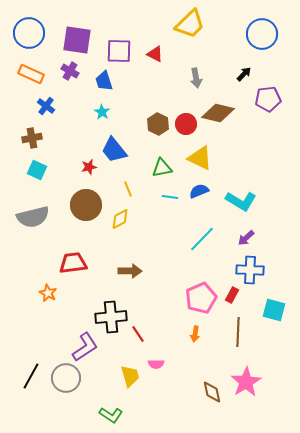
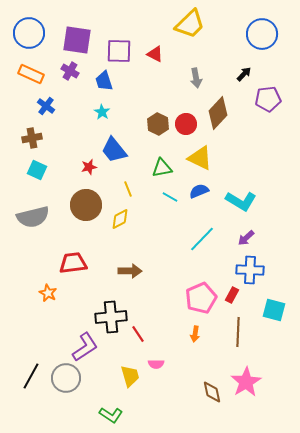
brown diamond at (218, 113): rotated 60 degrees counterclockwise
cyan line at (170, 197): rotated 21 degrees clockwise
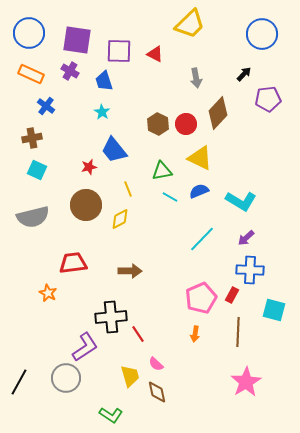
green triangle at (162, 168): moved 3 px down
pink semicircle at (156, 364): rotated 42 degrees clockwise
black line at (31, 376): moved 12 px left, 6 px down
brown diamond at (212, 392): moved 55 px left
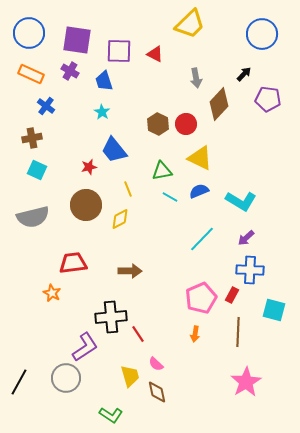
purple pentagon at (268, 99): rotated 15 degrees clockwise
brown diamond at (218, 113): moved 1 px right, 9 px up
orange star at (48, 293): moved 4 px right
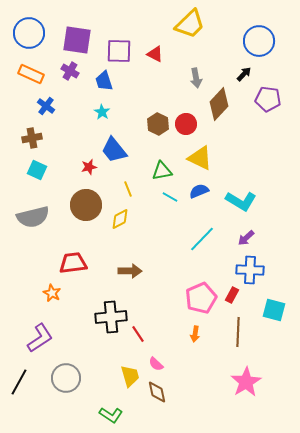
blue circle at (262, 34): moved 3 px left, 7 px down
purple L-shape at (85, 347): moved 45 px left, 9 px up
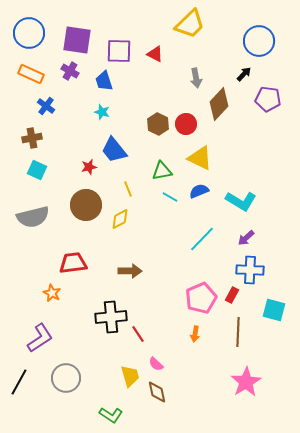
cyan star at (102, 112): rotated 14 degrees counterclockwise
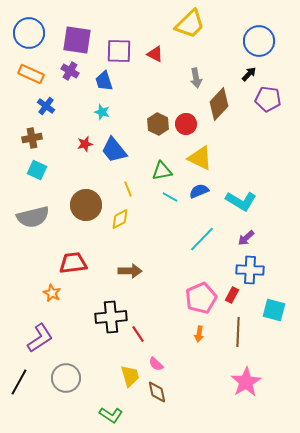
black arrow at (244, 74): moved 5 px right
red star at (89, 167): moved 4 px left, 23 px up
orange arrow at (195, 334): moved 4 px right
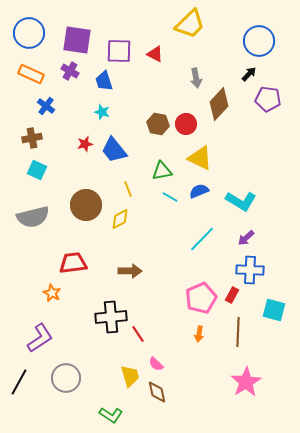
brown hexagon at (158, 124): rotated 15 degrees counterclockwise
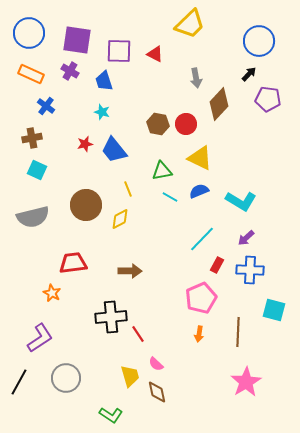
red rectangle at (232, 295): moved 15 px left, 30 px up
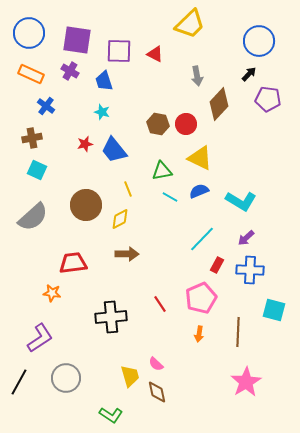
gray arrow at (196, 78): moved 1 px right, 2 px up
gray semicircle at (33, 217): rotated 28 degrees counterclockwise
brown arrow at (130, 271): moved 3 px left, 17 px up
orange star at (52, 293): rotated 18 degrees counterclockwise
red line at (138, 334): moved 22 px right, 30 px up
